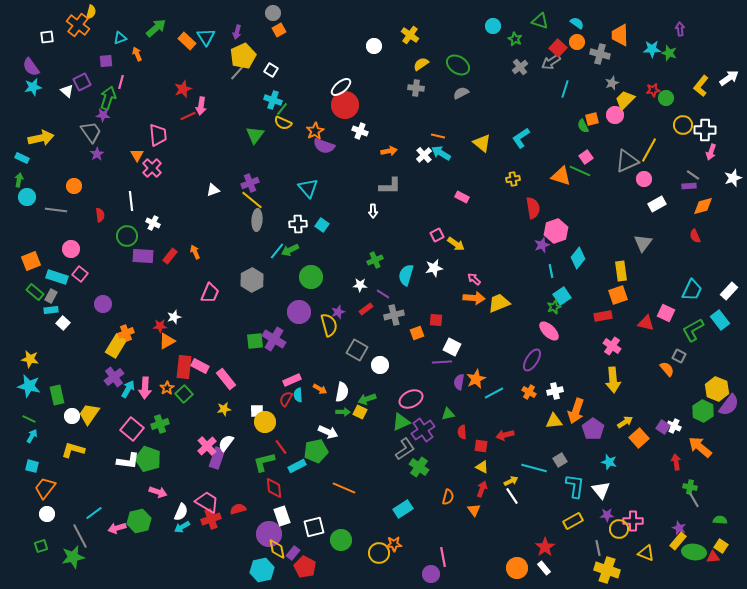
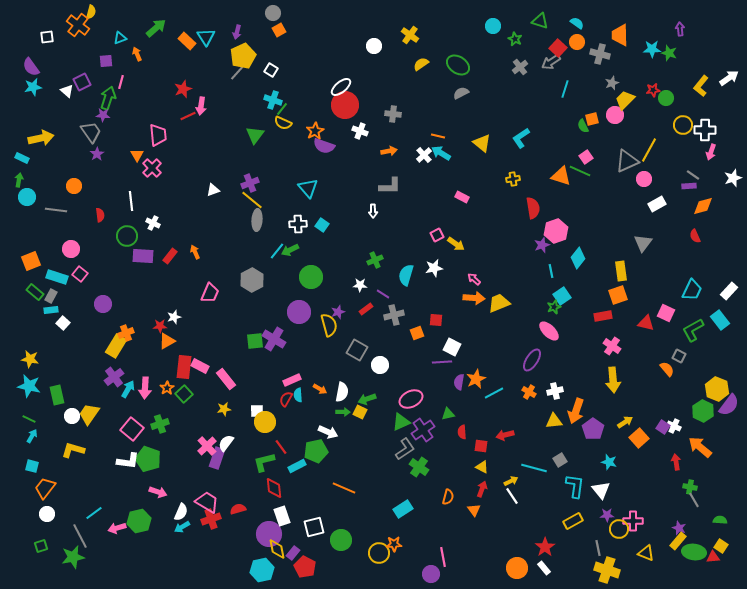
gray cross at (416, 88): moved 23 px left, 26 px down
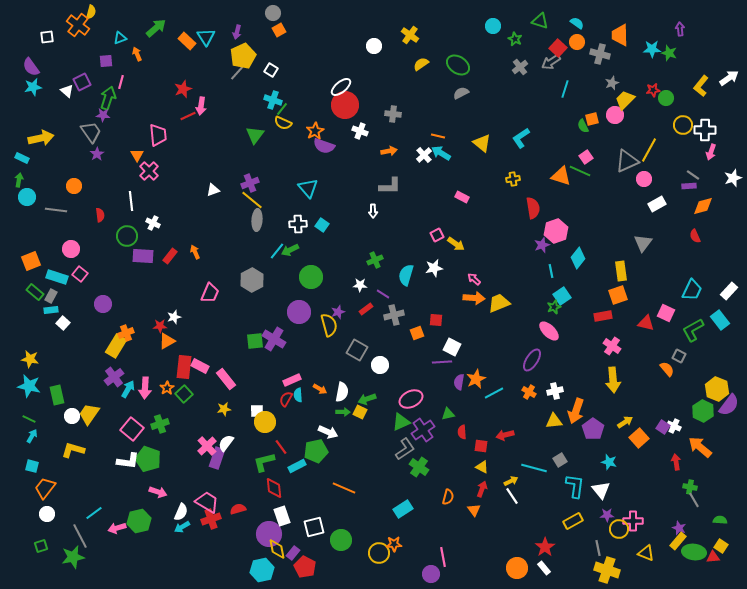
pink cross at (152, 168): moved 3 px left, 3 px down
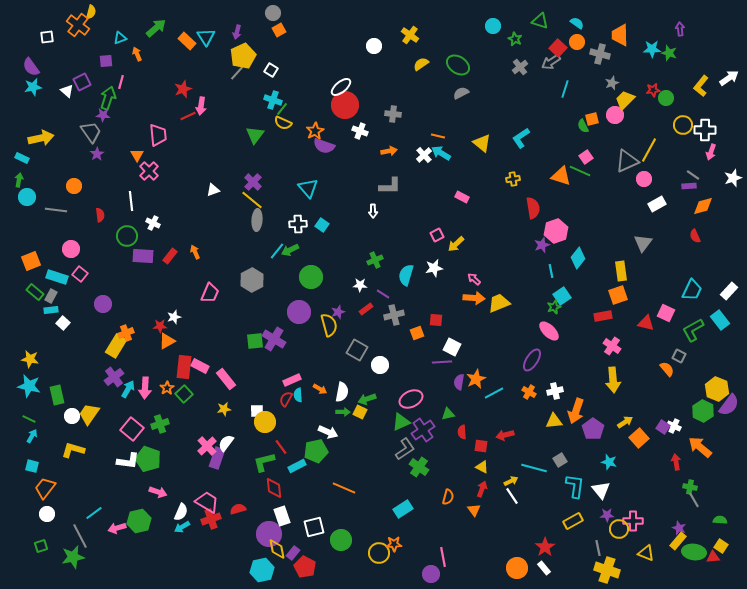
purple cross at (250, 183): moved 3 px right, 1 px up; rotated 24 degrees counterclockwise
yellow arrow at (456, 244): rotated 102 degrees clockwise
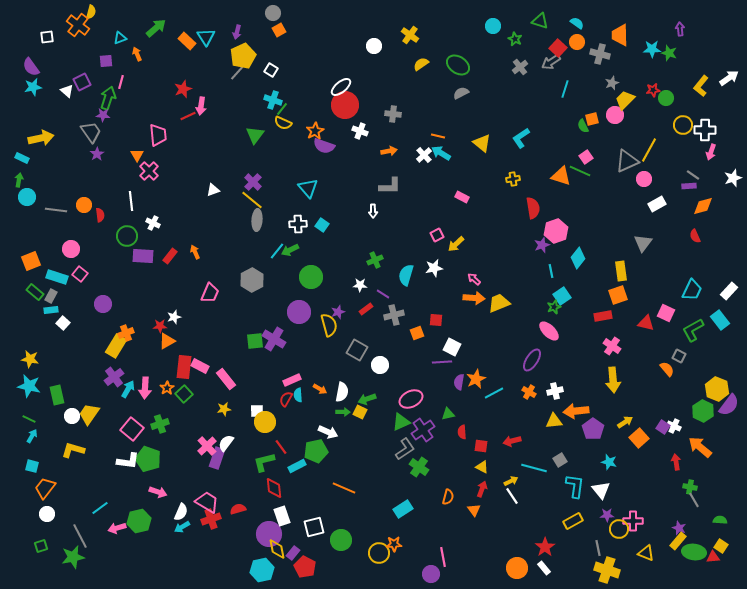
orange circle at (74, 186): moved 10 px right, 19 px down
orange arrow at (576, 411): rotated 65 degrees clockwise
red arrow at (505, 435): moved 7 px right, 6 px down
cyan line at (94, 513): moved 6 px right, 5 px up
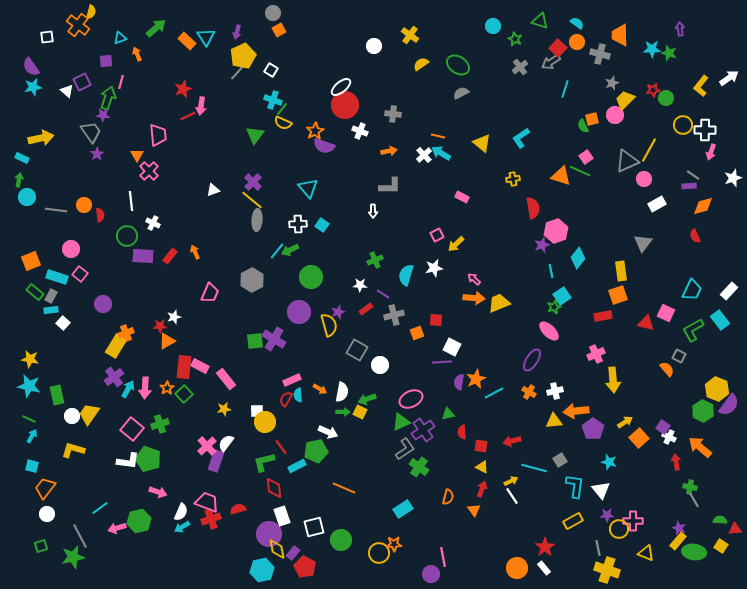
pink cross at (612, 346): moved 16 px left, 8 px down; rotated 30 degrees clockwise
white cross at (674, 426): moved 5 px left, 11 px down
purple rectangle at (217, 458): moved 1 px left, 3 px down
pink trapezoid at (207, 502): rotated 10 degrees counterclockwise
red triangle at (713, 557): moved 22 px right, 28 px up
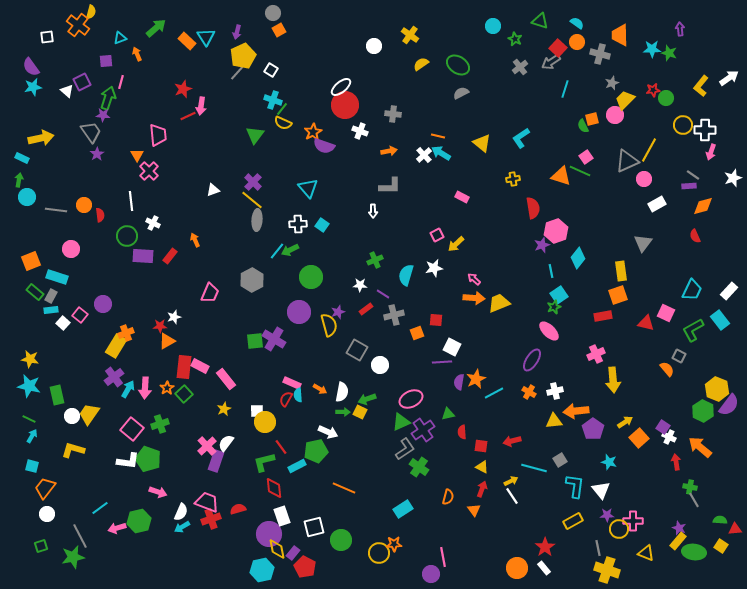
orange star at (315, 131): moved 2 px left, 1 px down
orange arrow at (195, 252): moved 12 px up
pink square at (80, 274): moved 41 px down
cyan square at (562, 296): moved 3 px left, 1 px up
pink rectangle at (292, 380): moved 3 px down; rotated 48 degrees clockwise
yellow star at (224, 409): rotated 16 degrees counterclockwise
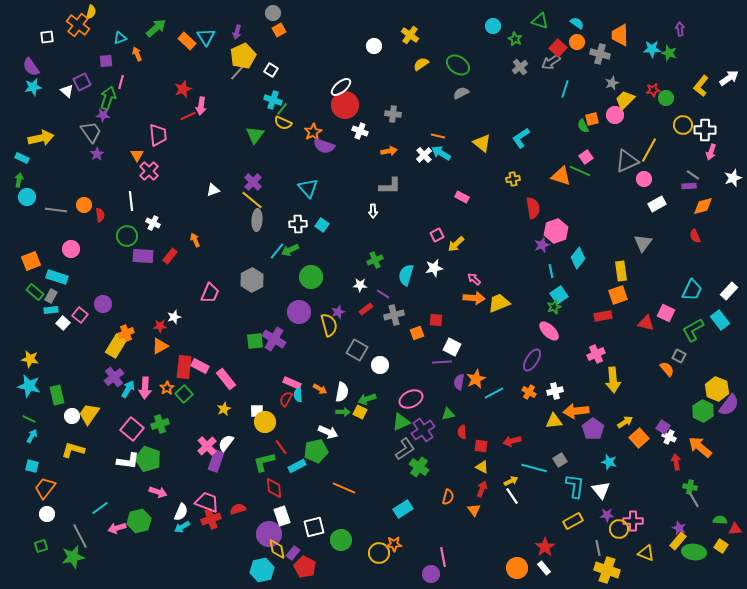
orange triangle at (167, 341): moved 7 px left, 5 px down
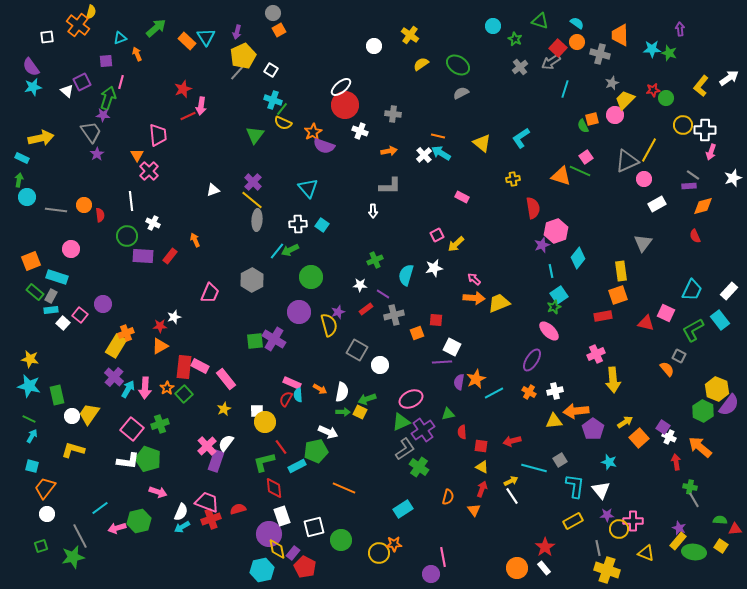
purple cross at (114, 377): rotated 12 degrees counterclockwise
